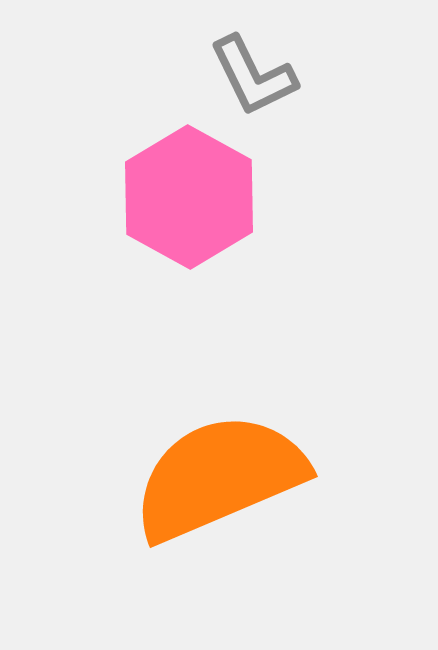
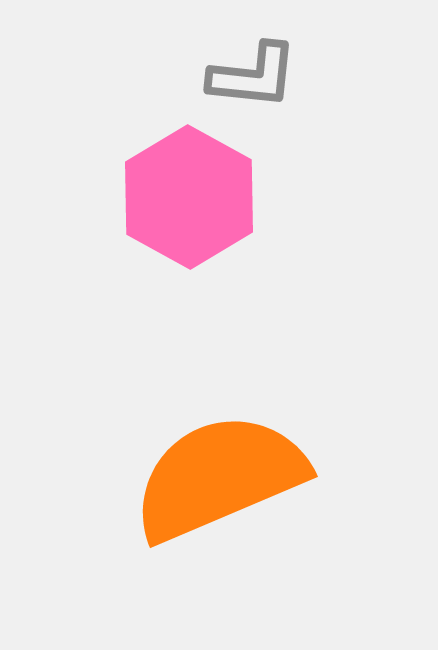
gray L-shape: rotated 58 degrees counterclockwise
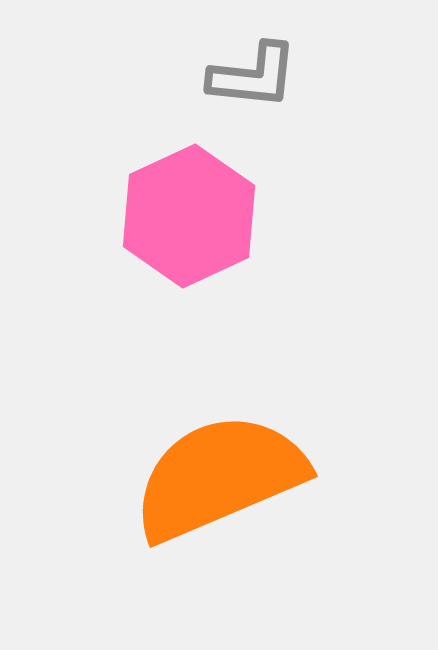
pink hexagon: moved 19 px down; rotated 6 degrees clockwise
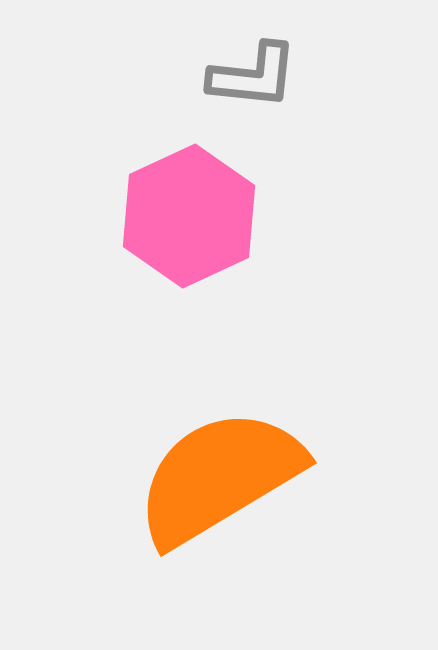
orange semicircle: rotated 8 degrees counterclockwise
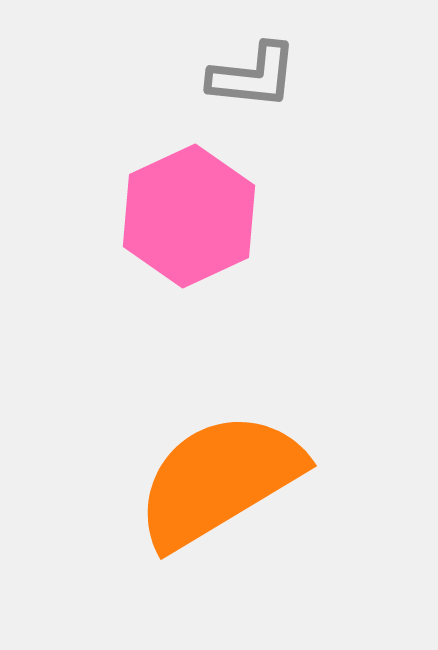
orange semicircle: moved 3 px down
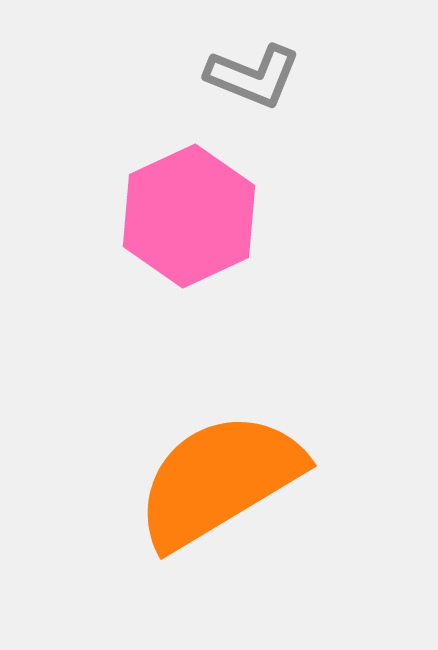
gray L-shape: rotated 16 degrees clockwise
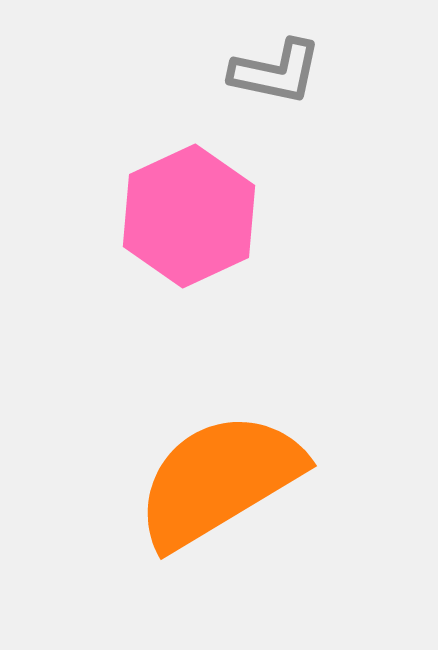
gray L-shape: moved 23 px right, 4 px up; rotated 10 degrees counterclockwise
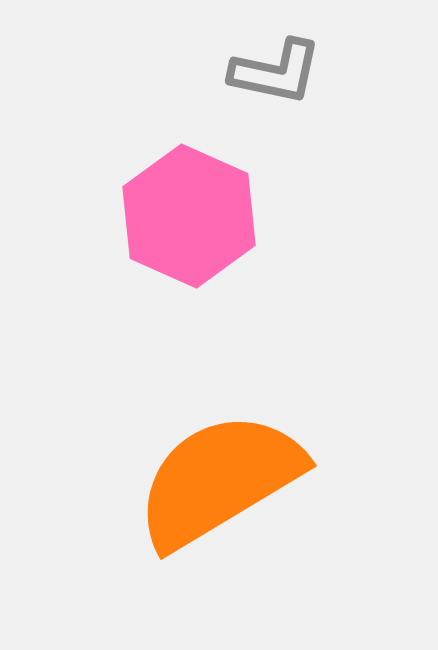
pink hexagon: rotated 11 degrees counterclockwise
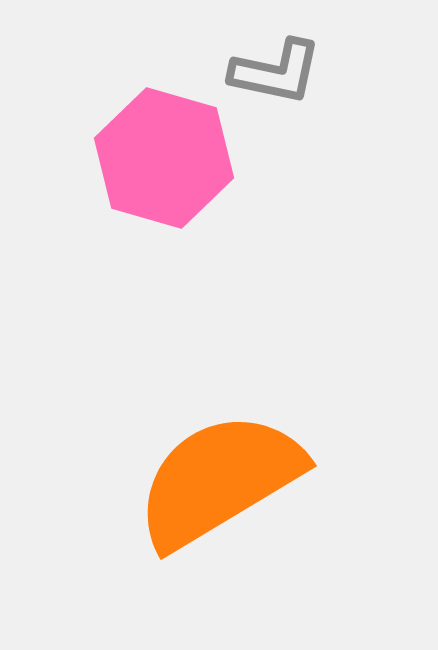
pink hexagon: moved 25 px left, 58 px up; rotated 8 degrees counterclockwise
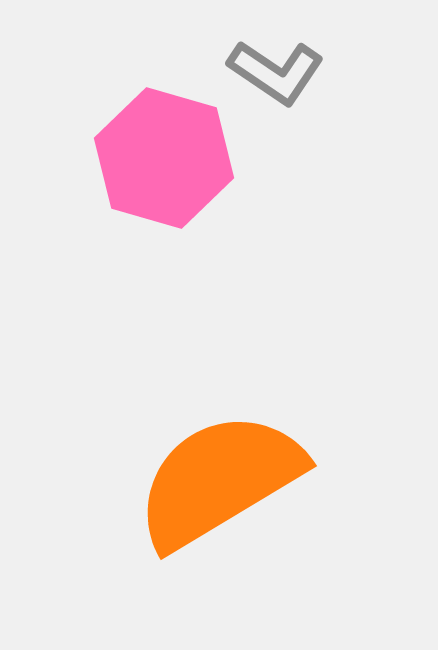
gray L-shape: rotated 22 degrees clockwise
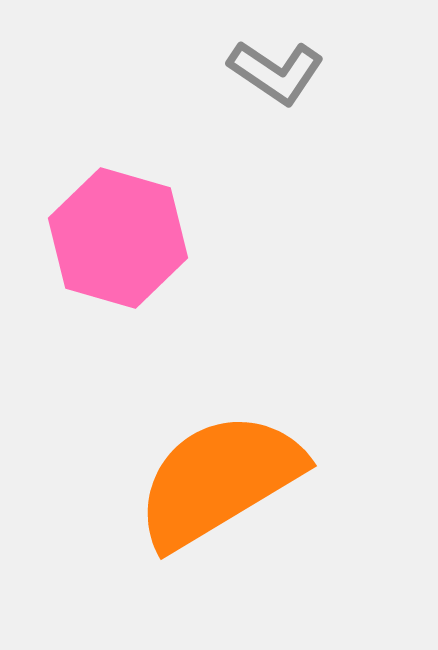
pink hexagon: moved 46 px left, 80 px down
